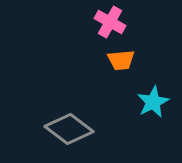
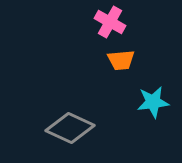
cyan star: rotated 20 degrees clockwise
gray diamond: moved 1 px right, 1 px up; rotated 12 degrees counterclockwise
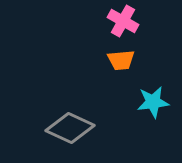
pink cross: moved 13 px right, 1 px up
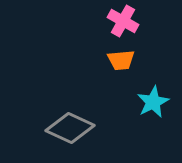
cyan star: rotated 20 degrees counterclockwise
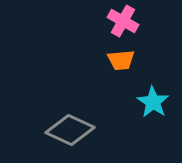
cyan star: rotated 12 degrees counterclockwise
gray diamond: moved 2 px down
